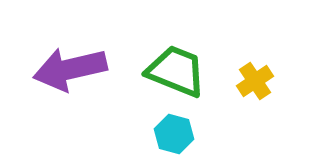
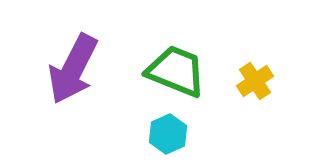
purple arrow: moved 3 px right; rotated 50 degrees counterclockwise
cyan hexagon: moved 6 px left; rotated 21 degrees clockwise
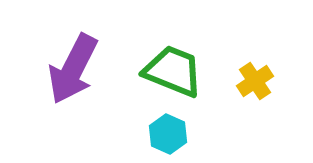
green trapezoid: moved 3 px left
cyan hexagon: rotated 12 degrees counterclockwise
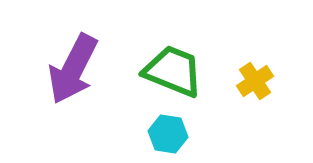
cyan hexagon: rotated 15 degrees counterclockwise
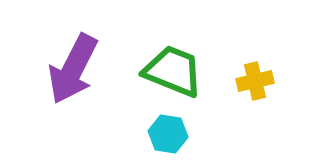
yellow cross: rotated 21 degrees clockwise
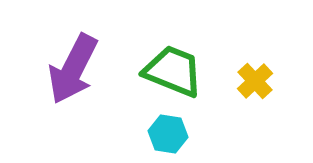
yellow cross: rotated 30 degrees counterclockwise
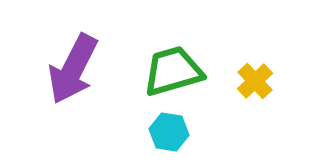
green trapezoid: rotated 38 degrees counterclockwise
cyan hexagon: moved 1 px right, 2 px up
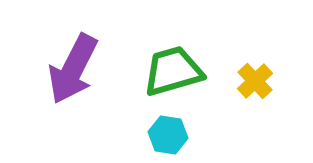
cyan hexagon: moved 1 px left, 3 px down
